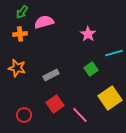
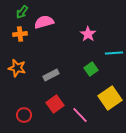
cyan line: rotated 12 degrees clockwise
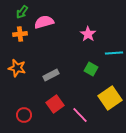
green square: rotated 24 degrees counterclockwise
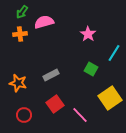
cyan line: rotated 54 degrees counterclockwise
orange star: moved 1 px right, 15 px down
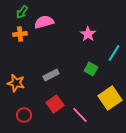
orange star: moved 2 px left
